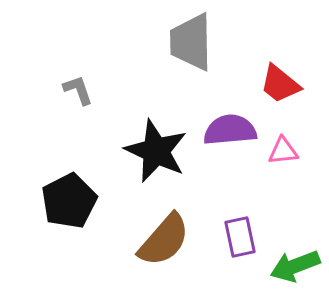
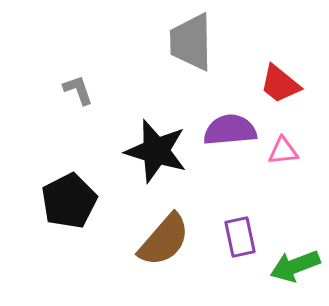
black star: rotated 8 degrees counterclockwise
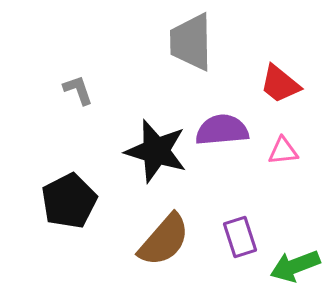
purple semicircle: moved 8 px left
purple rectangle: rotated 6 degrees counterclockwise
